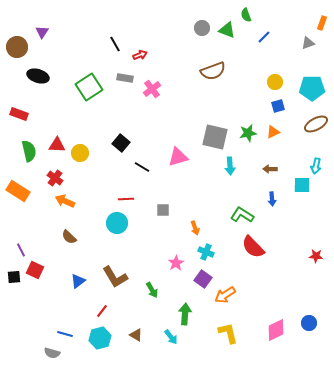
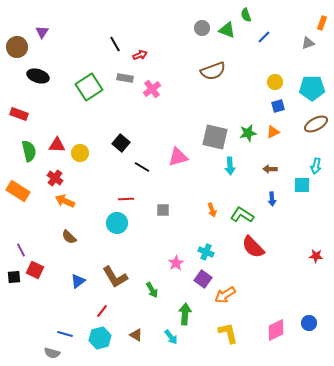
orange arrow at (195, 228): moved 17 px right, 18 px up
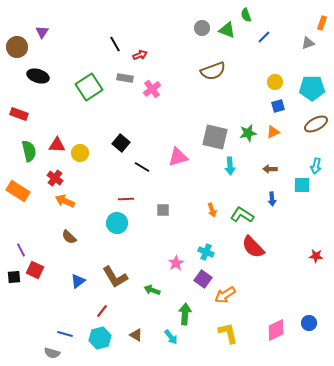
green arrow at (152, 290): rotated 140 degrees clockwise
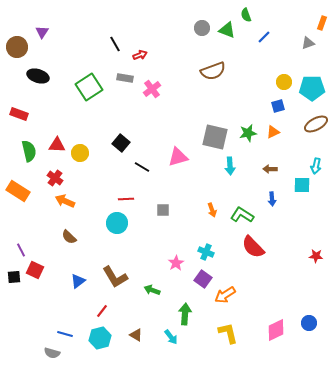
yellow circle at (275, 82): moved 9 px right
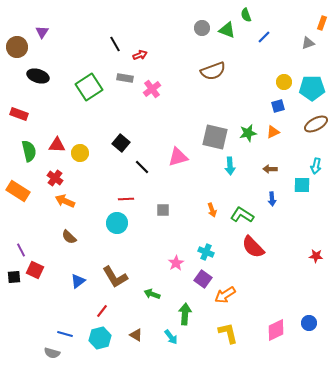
black line at (142, 167): rotated 14 degrees clockwise
green arrow at (152, 290): moved 4 px down
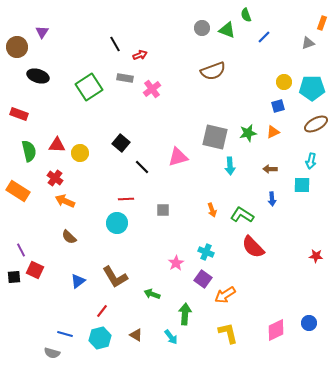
cyan arrow at (316, 166): moved 5 px left, 5 px up
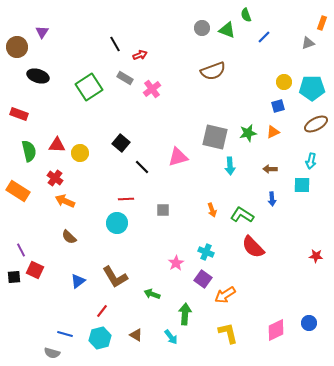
gray rectangle at (125, 78): rotated 21 degrees clockwise
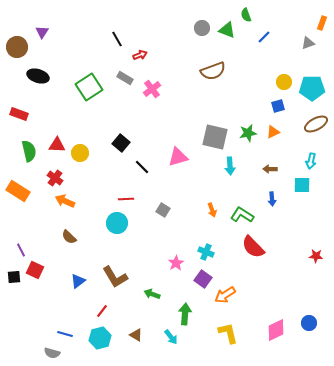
black line at (115, 44): moved 2 px right, 5 px up
gray square at (163, 210): rotated 32 degrees clockwise
